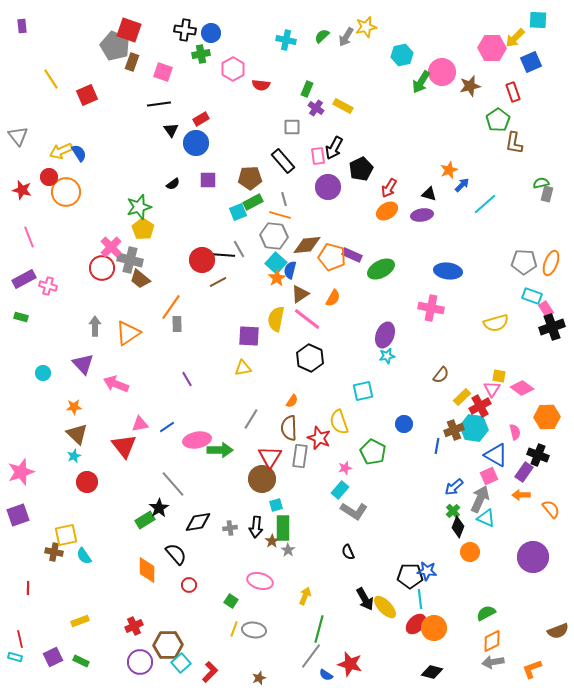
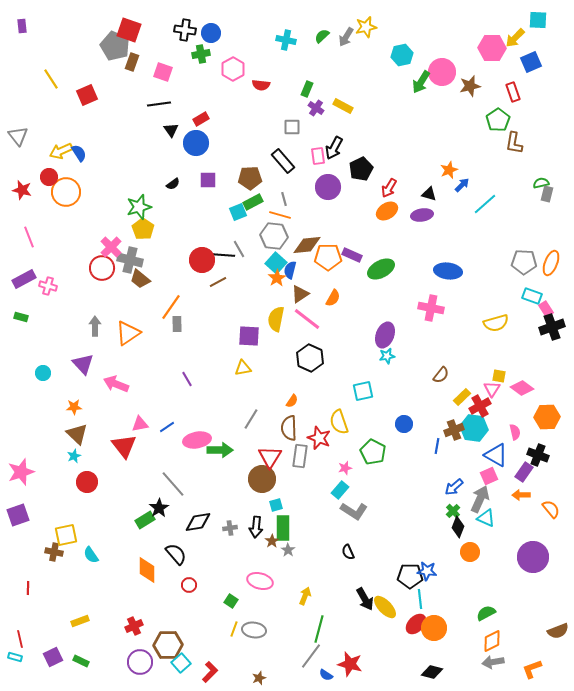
orange pentagon at (332, 257): moved 4 px left; rotated 16 degrees counterclockwise
cyan semicircle at (84, 556): moved 7 px right, 1 px up
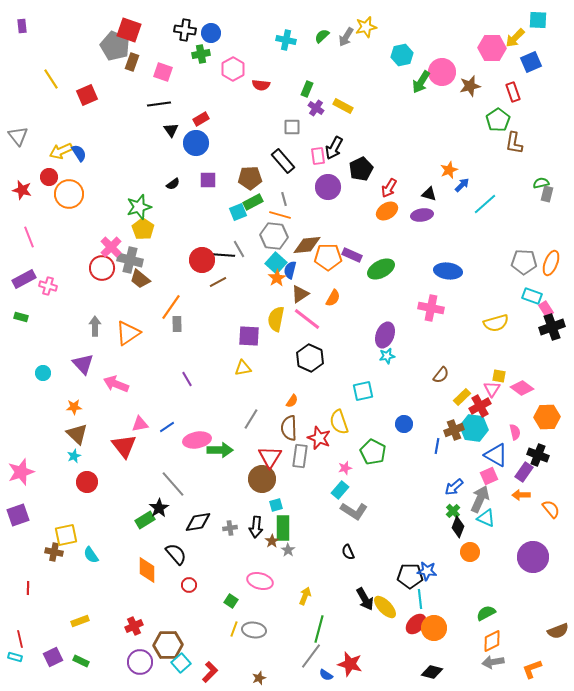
orange circle at (66, 192): moved 3 px right, 2 px down
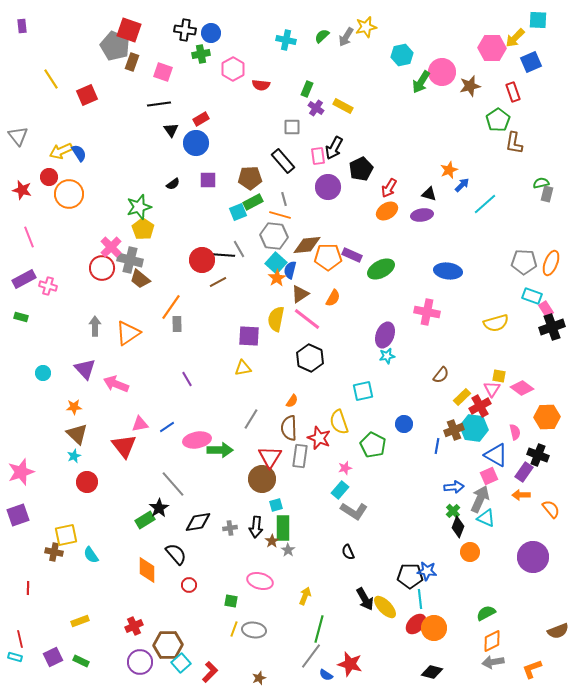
pink cross at (431, 308): moved 4 px left, 4 px down
purple triangle at (83, 364): moved 2 px right, 5 px down
green pentagon at (373, 452): moved 7 px up
blue arrow at (454, 487): rotated 144 degrees counterclockwise
green square at (231, 601): rotated 24 degrees counterclockwise
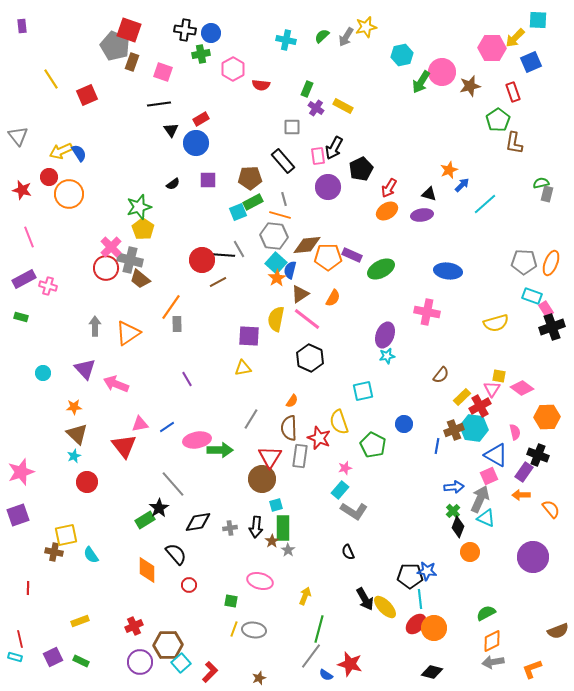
red circle at (102, 268): moved 4 px right
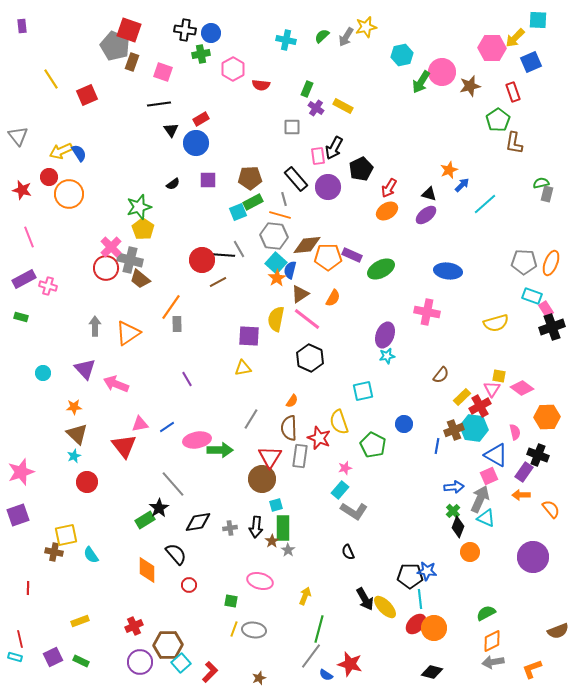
black rectangle at (283, 161): moved 13 px right, 18 px down
purple ellipse at (422, 215): moved 4 px right; rotated 30 degrees counterclockwise
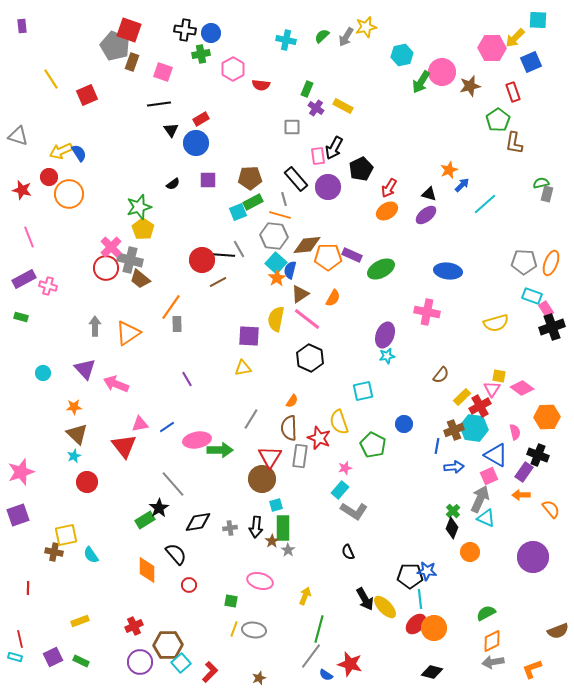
gray triangle at (18, 136): rotated 35 degrees counterclockwise
blue arrow at (454, 487): moved 20 px up
black diamond at (458, 527): moved 6 px left, 1 px down
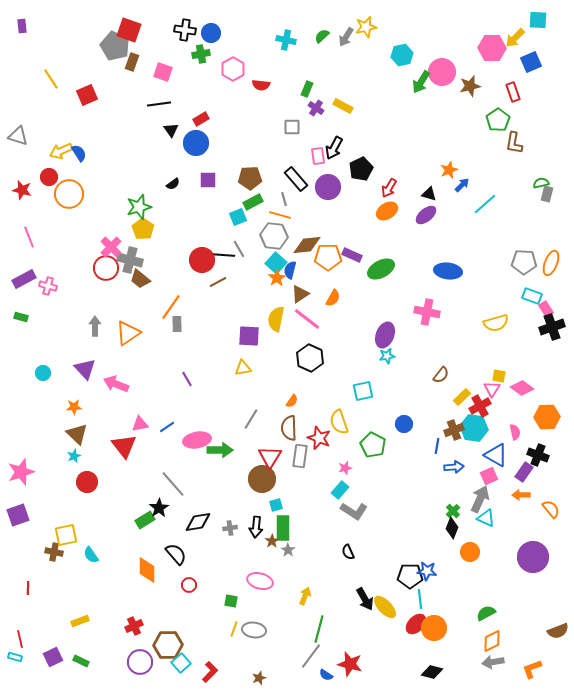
cyan square at (238, 212): moved 5 px down
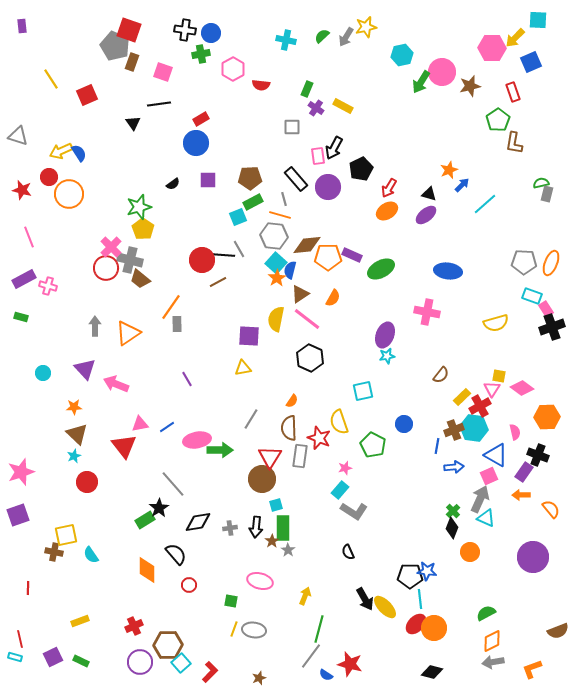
black triangle at (171, 130): moved 38 px left, 7 px up
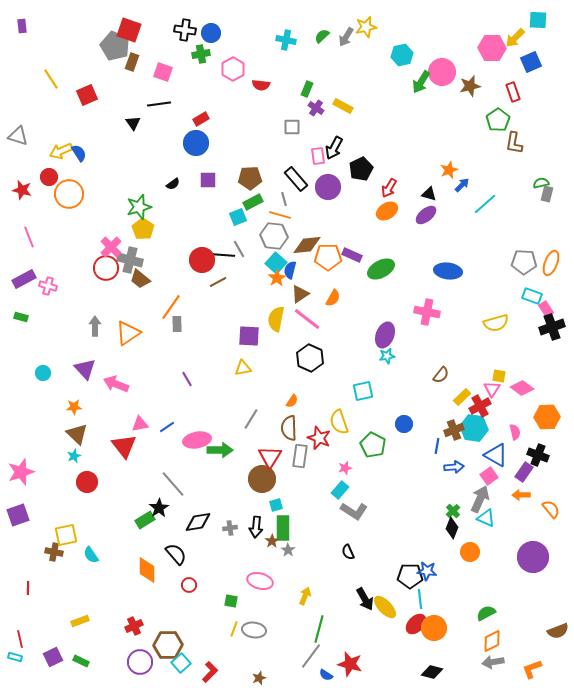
pink square at (489, 476): rotated 12 degrees counterclockwise
